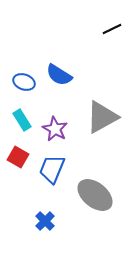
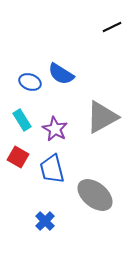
black line: moved 2 px up
blue semicircle: moved 2 px right, 1 px up
blue ellipse: moved 6 px right
blue trapezoid: rotated 36 degrees counterclockwise
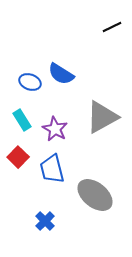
red square: rotated 15 degrees clockwise
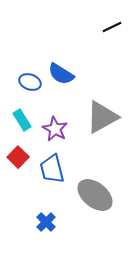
blue cross: moved 1 px right, 1 px down
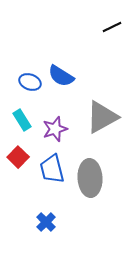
blue semicircle: moved 2 px down
purple star: rotated 25 degrees clockwise
gray ellipse: moved 5 px left, 17 px up; rotated 48 degrees clockwise
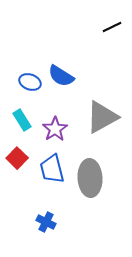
purple star: rotated 15 degrees counterclockwise
red square: moved 1 px left, 1 px down
blue cross: rotated 18 degrees counterclockwise
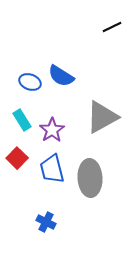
purple star: moved 3 px left, 1 px down
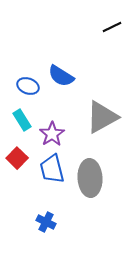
blue ellipse: moved 2 px left, 4 px down
purple star: moved 4 px down
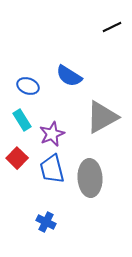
blue semicircle: moved 8 px right
purple star: rotated 10 degrees clockwise
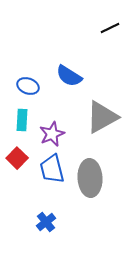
black line: moved 2 px left, 1 px down
cyan rectangle: rotated 35 degrees clockwise
blue cross: rotated 24 degrees clockwise
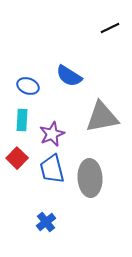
gray triangle: rotated 18 degrees clockwise
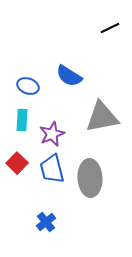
red square: moved 5 px down
